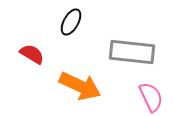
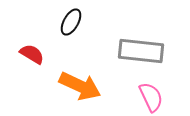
gray rectangle: moved 9 px right, 1 px up
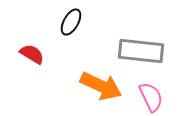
orange arrow: moved 21 px right
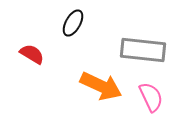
black ellipse: moved 2 px right, 1 px down
gray rectangle: moved 2 px right, 1 px up
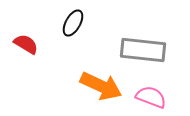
red semicircle: moved 6 px left, 10 px up
pink semicircle: rotated 44 degrees counterclockwise
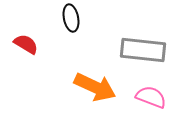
black ellipse: moved 2 px left, 5 px up; rotated 40 degrees counterclockwise
orange arrow: moved 6 px left, 1 px down
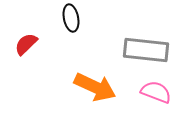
red semicircle: rotated 75 degrees counterclockwise
gray rectangle: moved 3 px right
pink semicircle: moved 5 px right, 5 px up
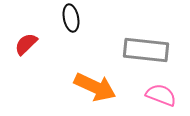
pink semicircle: moved 5 px right, 3 px down
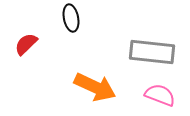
gray rectangle: moved 6 px right, 2 px down
pink semicircle: moved 1 px left
